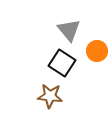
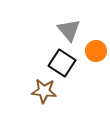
orange circle: moved 1 px left
brown star: moved 6 px left, 5 px up
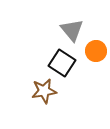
gray triangle: moved 3 px right
brown star: rotated 15 degrees counterclockwise
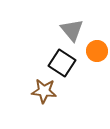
orange circle: moved 1 px right
brown star: rotated 15 degrees clockwise
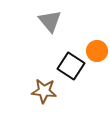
gray triangle: moved 22 px left, 9 px up
black square: moved 9 px right, 3 px down
